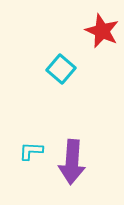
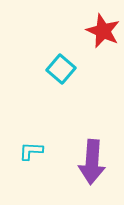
red star: moved 1 px right
purple arrow: moved 20 px right
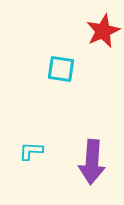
red star: rotated 24 degrees clockwise
cyan square: rotated 32 degrees counterclockwise
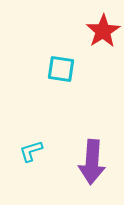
red star: rotated 8 degrees counterclockwise
cyan L-shape: rotated 20 degrees counterclockwise
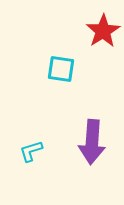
purple arrow: moved 20 px up
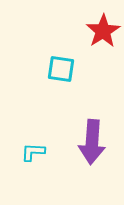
cyan L-shape: moved 2 px right, 1 px down; rotated 20 degrees clockwise
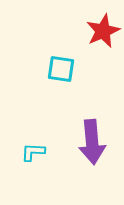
red star: rotated 8 degrees clockwise
purple arrow: rotated 9 degrees counterclockwise
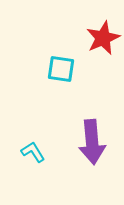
red star: moved 7 px down
cyan L-shape: rotated 55 degrees clockwise
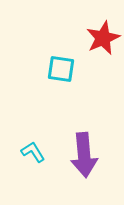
purple arrow: moved 8 px left, 13 px down
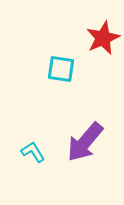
purple arrow: moved 1 px right, 13 px up; rotated 45 degrees clockwise
